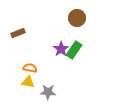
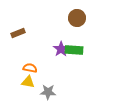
green rectangle: rotated 60 degrees clockwise
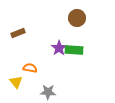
purple star: moved 2 px left, 1 px up
yellow triangle: moved 12 px left; rotated 40 degrees clockwise
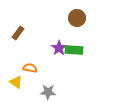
brown rectangle: rotated 32 degrees counterclockwise
yellow triangle: rotated 16 degrees counterclockwise
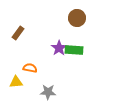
yellow triangle: rotated 40 degrees counterclockwise
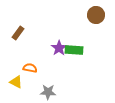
brown circle: moved 19 px right, 3 px up
yellow triangle: rotated 32 degrees clockwise
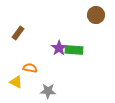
gray star: moved 1 px up
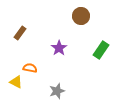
brown circle: moved 15 px left, 1 px down
brown rectangle: moved 2 px right
green rectangle: moved 27 px right; rotated 60 degrees counterclockwise
gray star: moved 9 px right; rotated 21 degrees counterclockwise
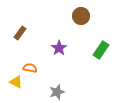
gray star: moved 1 px down
